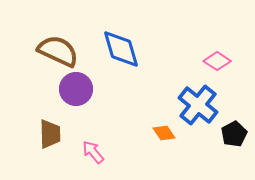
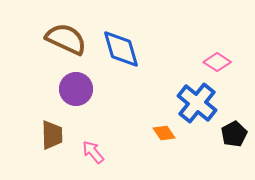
brown semicircle: moved 8 px right, 12 px up
pink diamond: moved 1 px down
blue cross: moved 1 px left, 2 px up
brown trapezoid: moved 2 px right, 1 px down
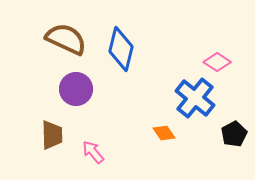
blue diamond: rotated 30 degrees clockwise
blue cross: moved 2 px left, 5 px up
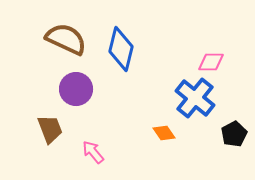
pink diamond: moved 6 px left; rotated 32 degrees counterclockwise
brown trapezoid: moved 2 px left, 6 px up; rotated 20 degrees counterclockwise
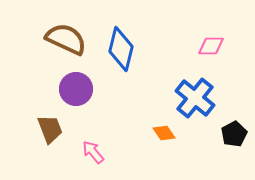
pink diamond: moved 16 px up
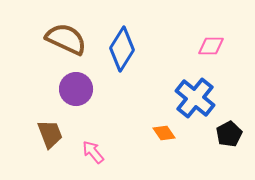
blue diamond: moved 1 px right; rotated 18 degrees clockwise
brown trapezoid: moved 5 px down
black pentagon: moved 5 px left
